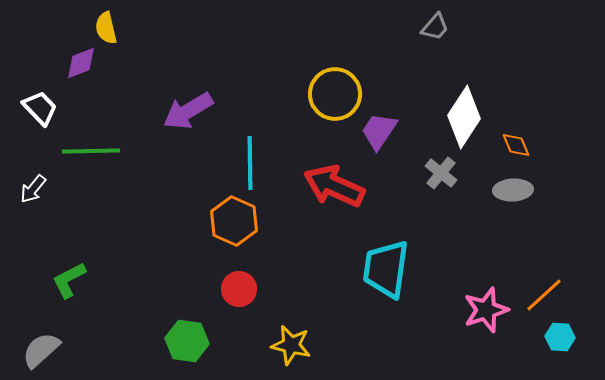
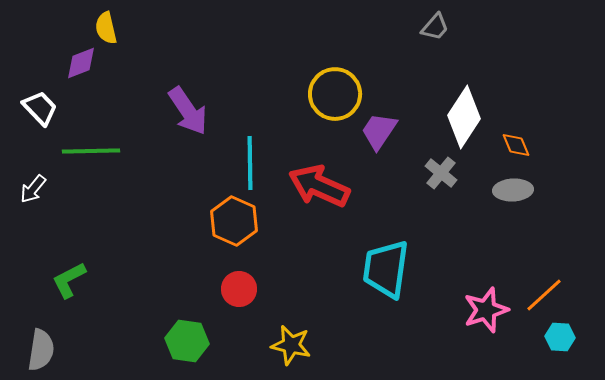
purple arrow: rotated 93 degrees counterclockwise
red arrow: moved 15 px left
gray semicircle: rotated 141 degrees clockwise
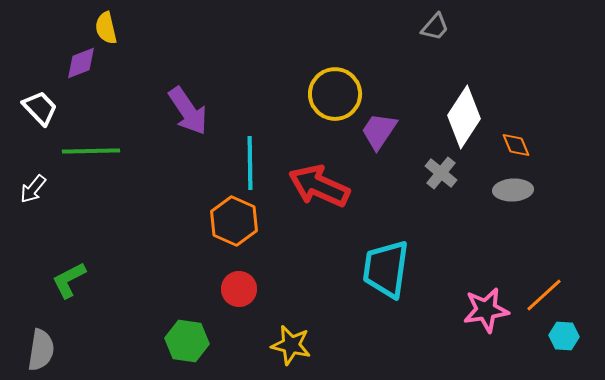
pink star: rotated 9 degrees clockwise
cyan hexagon: moved 4 px right, 1 px up
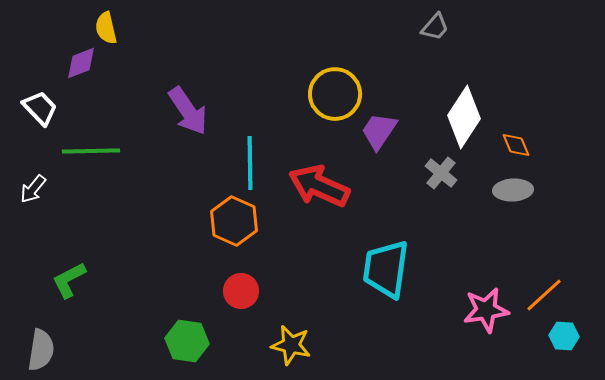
red circle: moved 2 px right, 2 px down
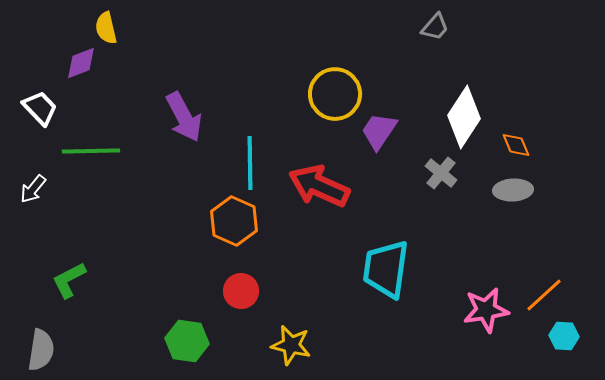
purple arrow: moved 4 px left, 6 px down; rotated 6 degrees clockwise
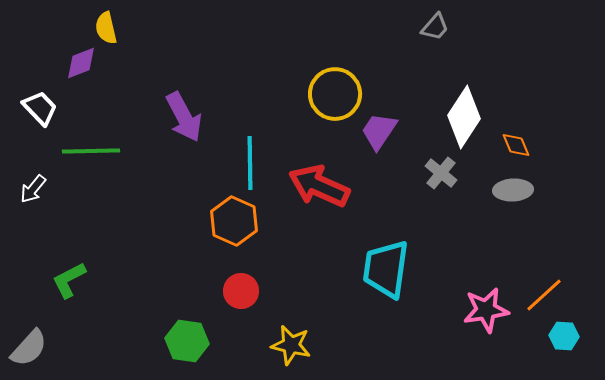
gray semicircle: moved 12 px left, 2 px up; rotated 33 degrees clockwise
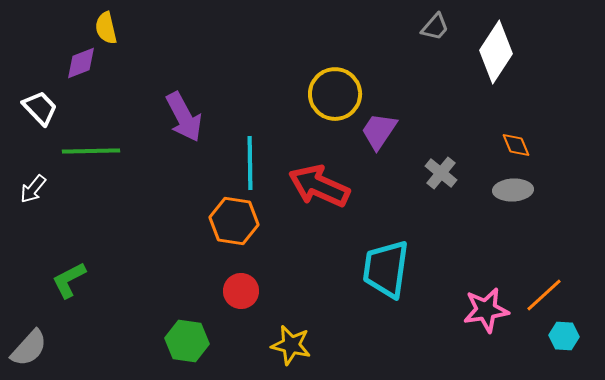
white diamond: moved 32 px right, 65 px up
orange hexagon: rotated 15 degrees counterclockwise
